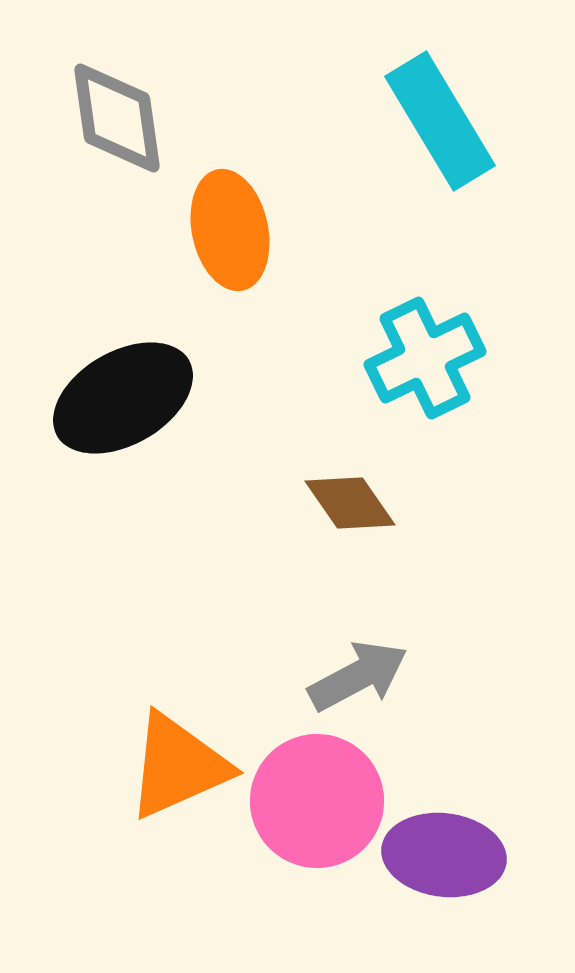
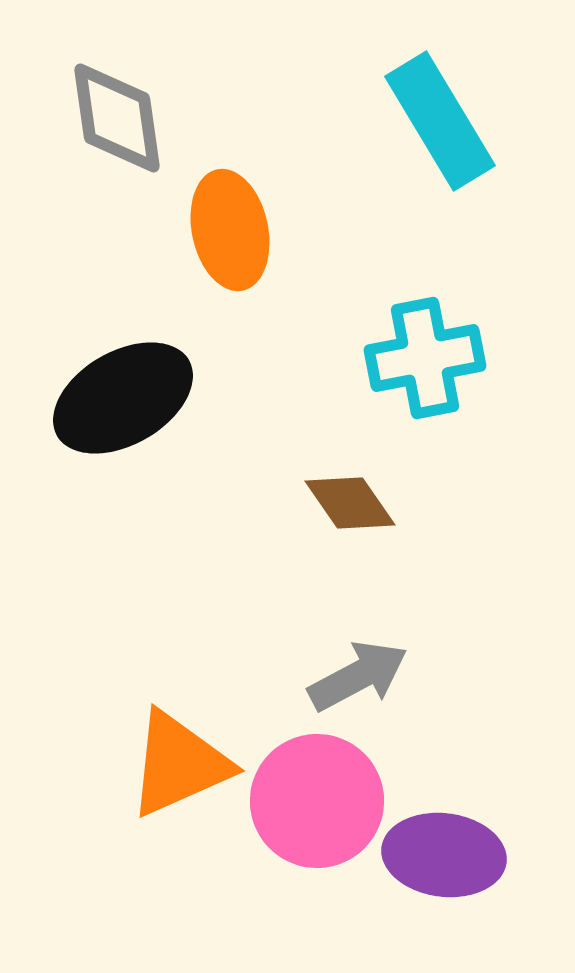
cyan cross: rotated 15 degrees clockwise
orange triangle: moved 1 px right, 2 px up
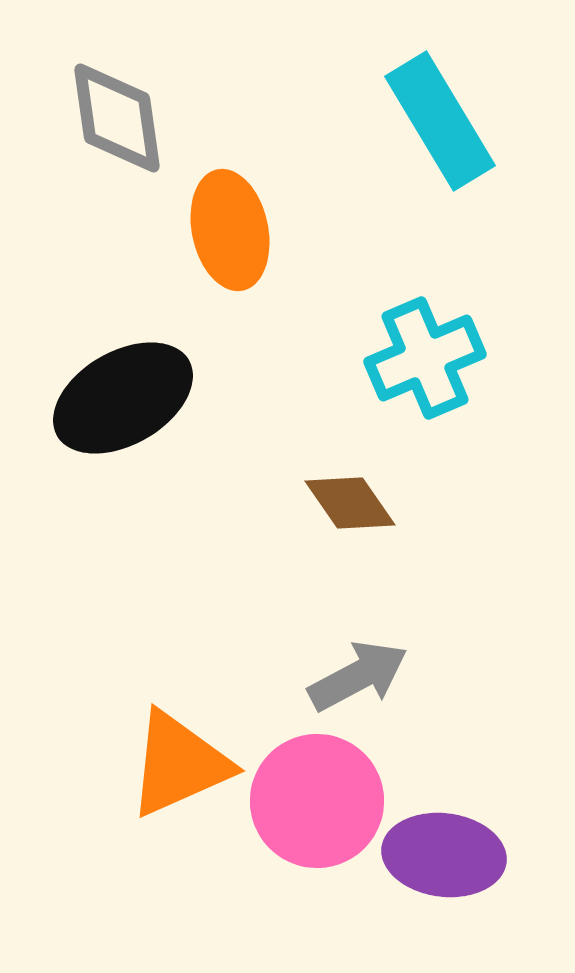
cyan cross: rotated 12 degrees counterclockwise
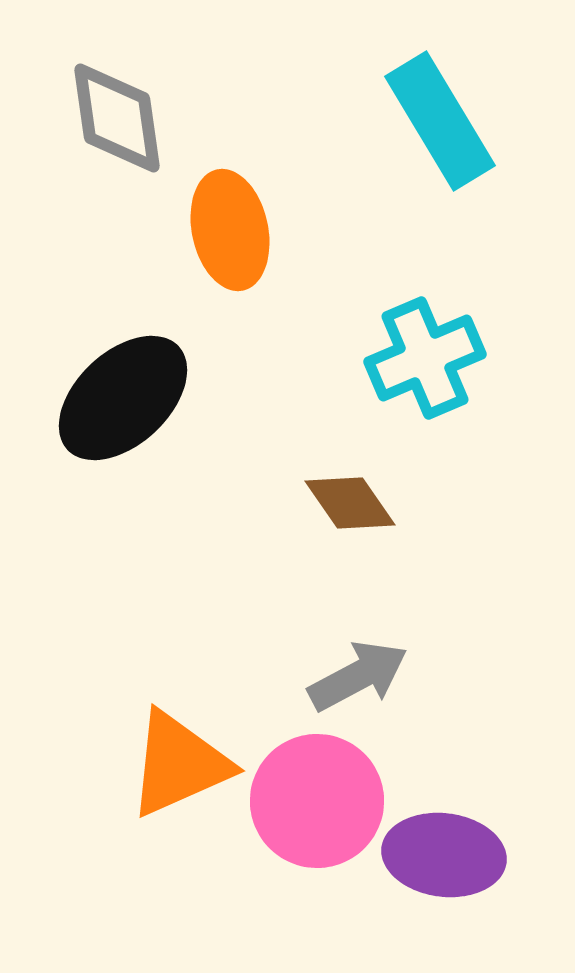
black ellipse: rotated 13 degrees counterclockwise
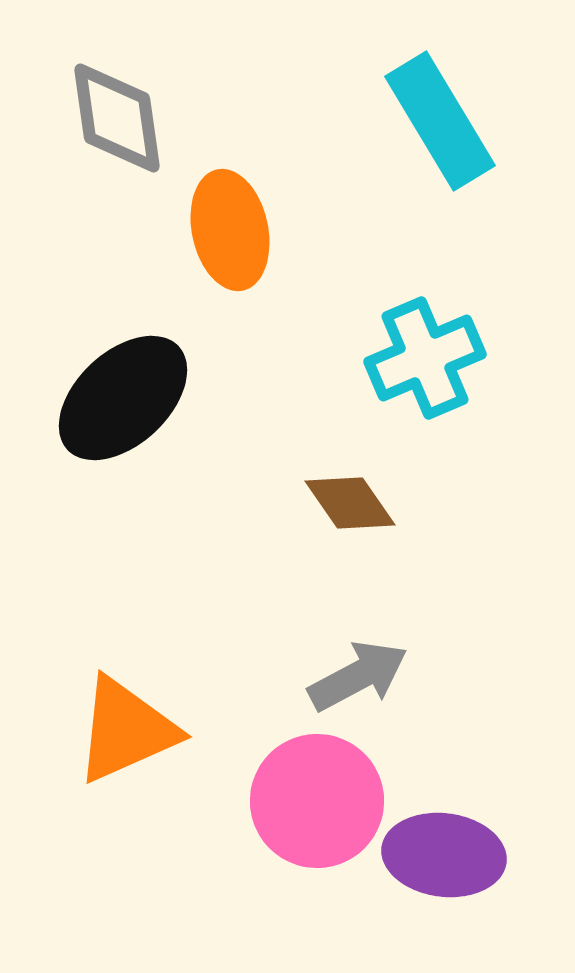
orange triangle: moved 53 px left, 34 px up
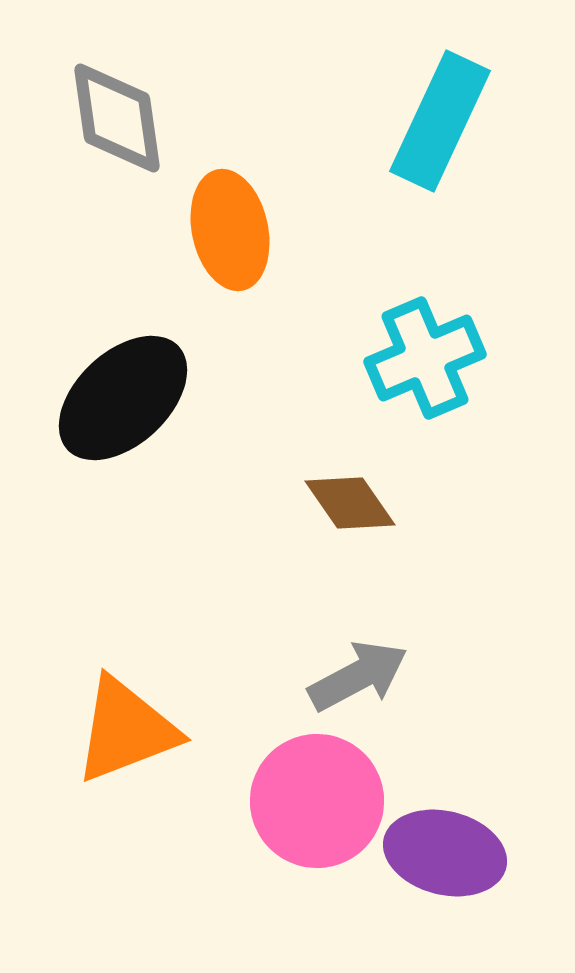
cyan rectangle: rotated 56 degrees clockwise
orange triangle: rotated 3 degrees clockwise
purple ellipse: moved 1 px right, 2 px up; rotated 7 degrees clockwise
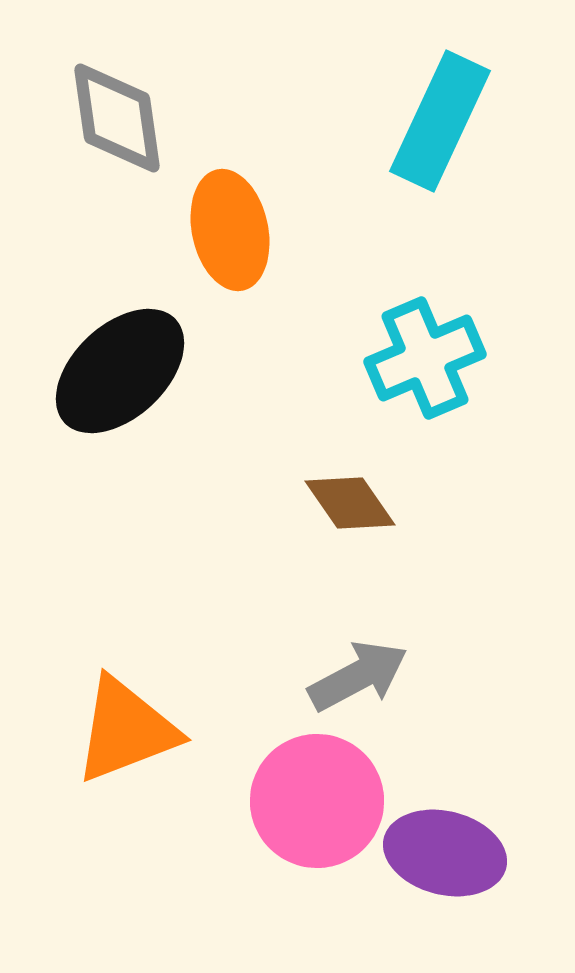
black ellipse: moved 3 px left, 27 px up
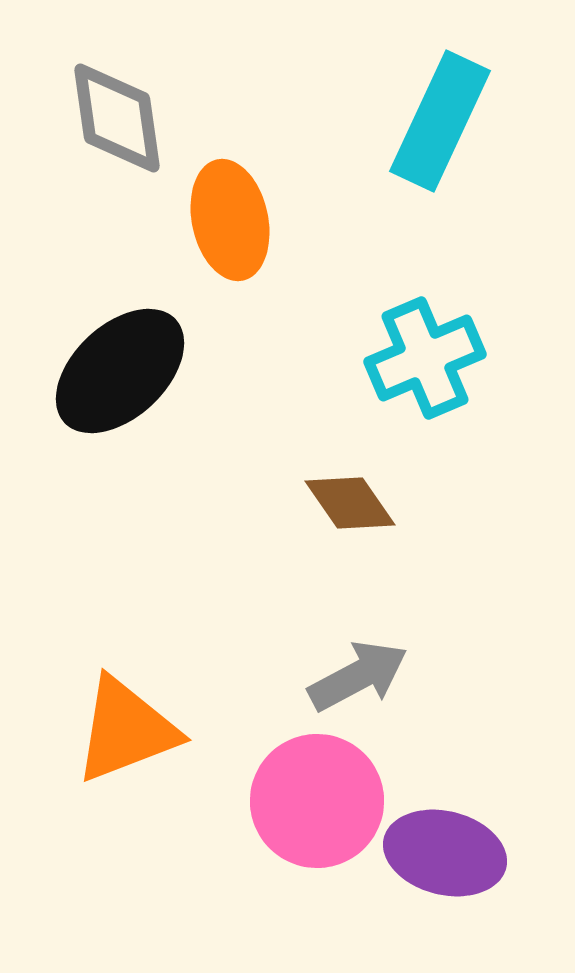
orange ellipse: moved 10 px up
